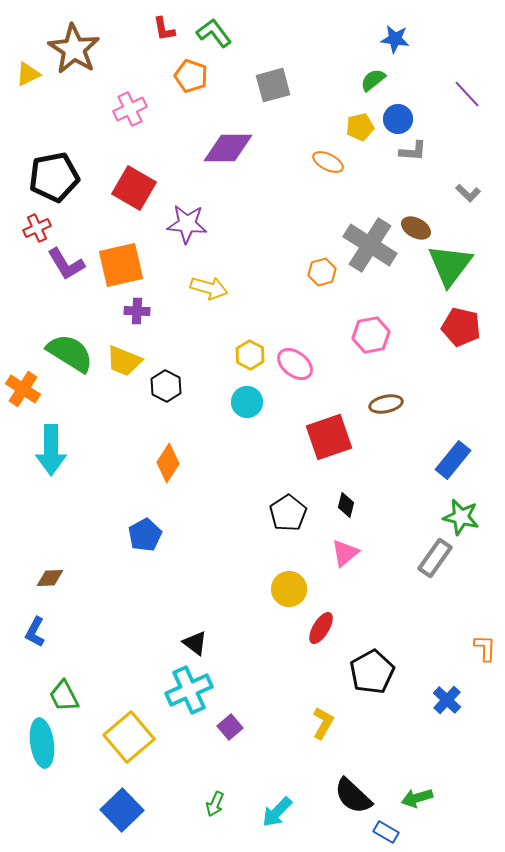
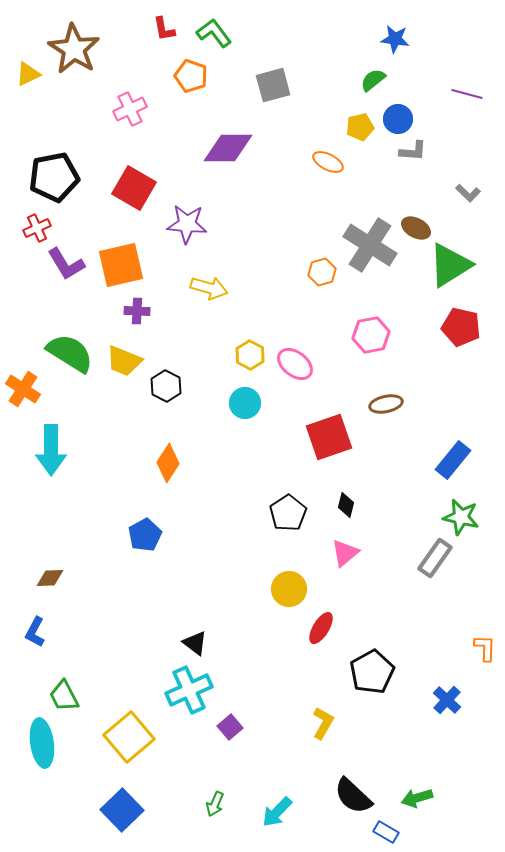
purple line at (467, 94): rotated 32 degrees counterclockwise
green triangle at (450, 265): rotated 21 degrees clockwise
cyan circle at (247, 402): moved 2 px left, 1 px down
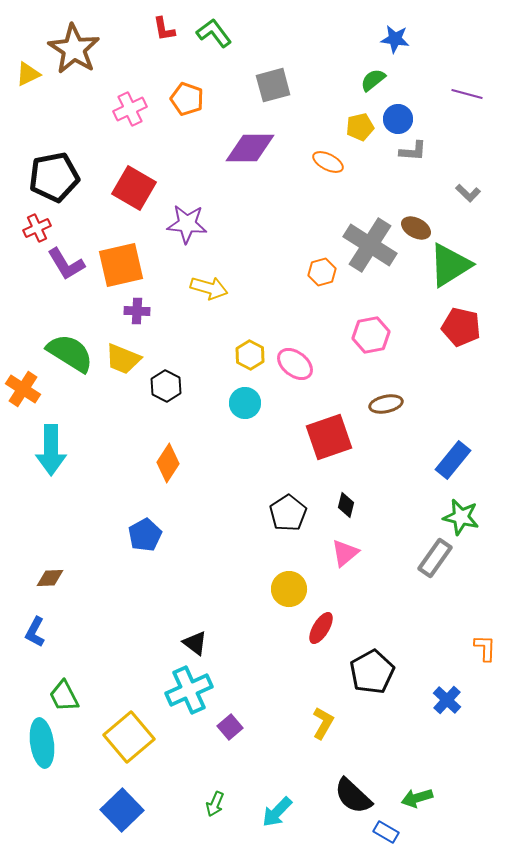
orange pentagon at (191, 76): moved 4 px left, 23 px down
purple diamond at (228, 148): moved 22 px right
yellow trapezoid at (124, 361): moved 1 px left, 2 px up
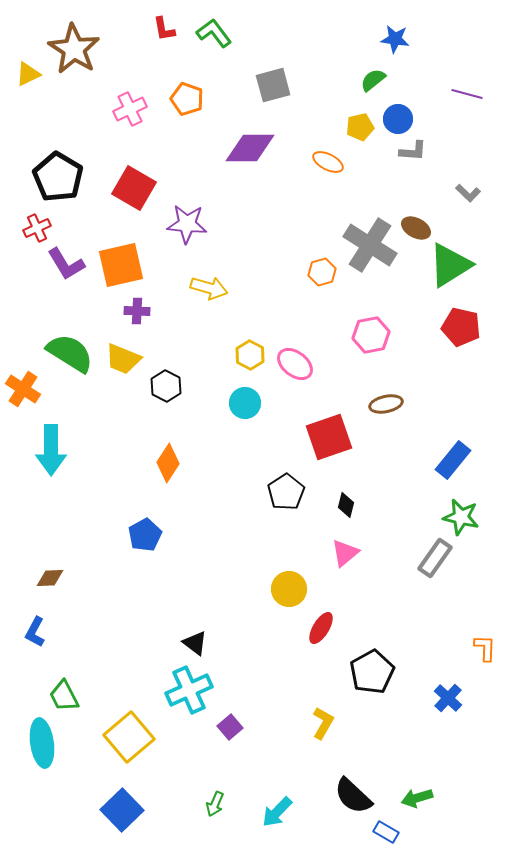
black pentagon at (54, 177): moved 4 px right; rotated 30 degrees counterclockwise
black pentagon at (288, 513): moved 2 px left, 21 px up
blue cross at (447, 700): moved 1 px right, 2 px up
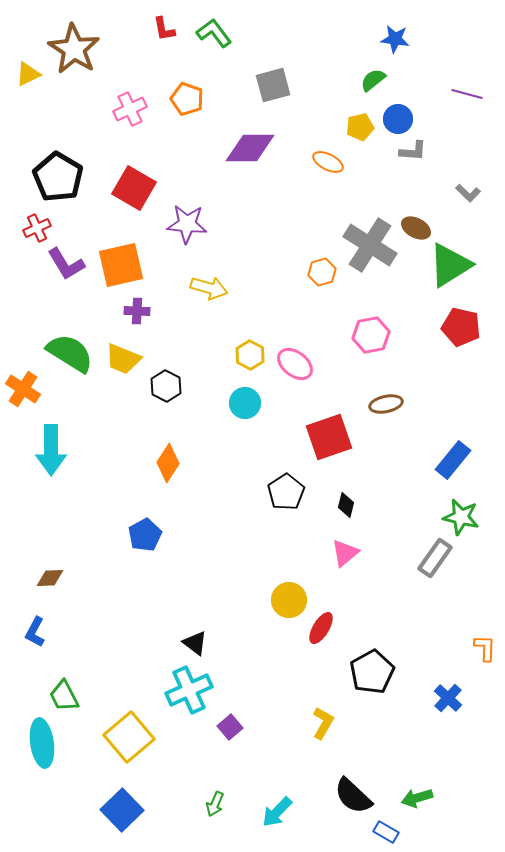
yellow circle at (289, 589): moved 11 px down
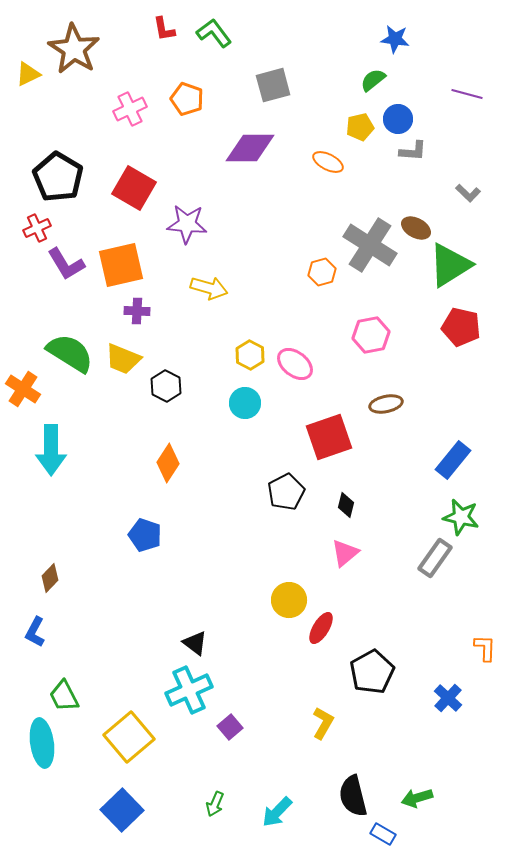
black pentagon at (286, 492): rotated 6 degrees clockwise
blue pentagon at (145, 535): rotated 24 degrees counterclockwise
brown diamond at (50, 578): rotated 44 degrees counterclockwise
black semicircle at (353, 796): rotated 33 degrees clockwise
blue rectangle at (386, 832): moved 3 px left, 2 px down
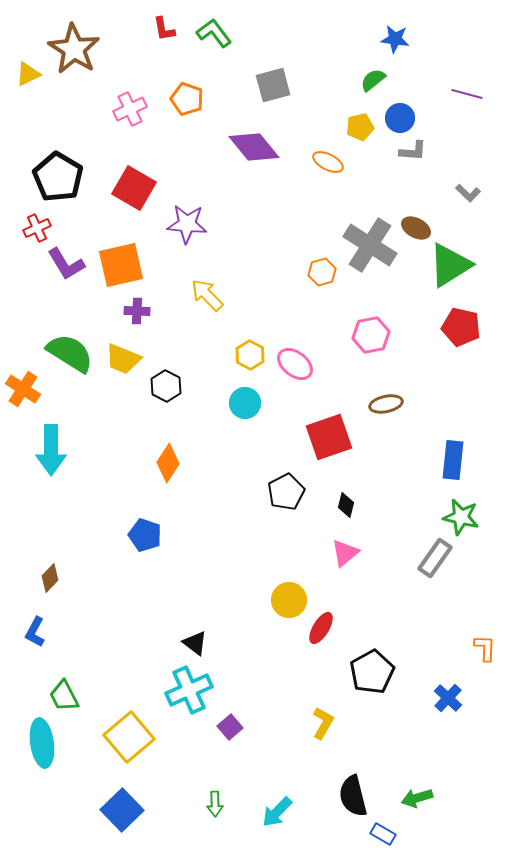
blue circle at (398, 119): moved 2 px right, 1 px up
purple diamond at (250, 148): moved 4 px right, 1 px up; rotated 51 degrees clockwise
yellow arrow at (209, 288): moved 2 px left, 7 px down; rotated 150 degrees counterclockwise
blue rectangle at (453, 460): rotated 33 degrees counterclockwise
green arrow at (215, 804): rotated 25 degrees counterclockwise
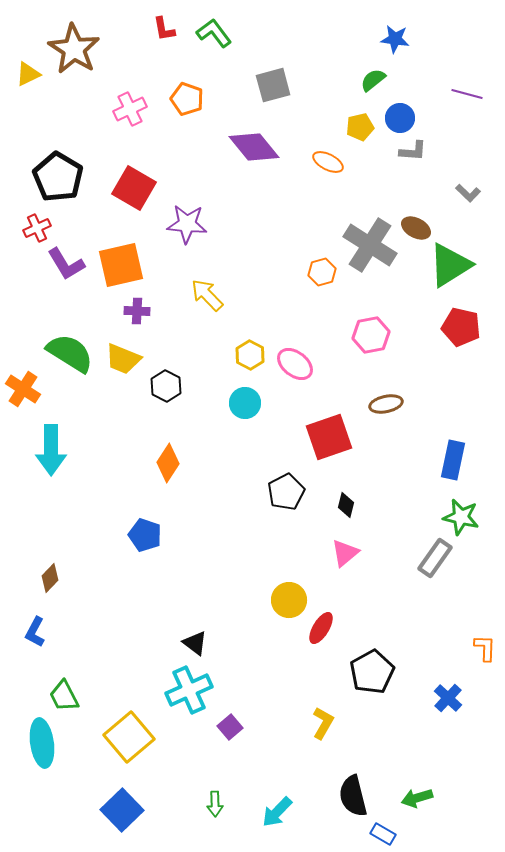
blue rectangle at (453, 460): rotated 6 degrees clockwise
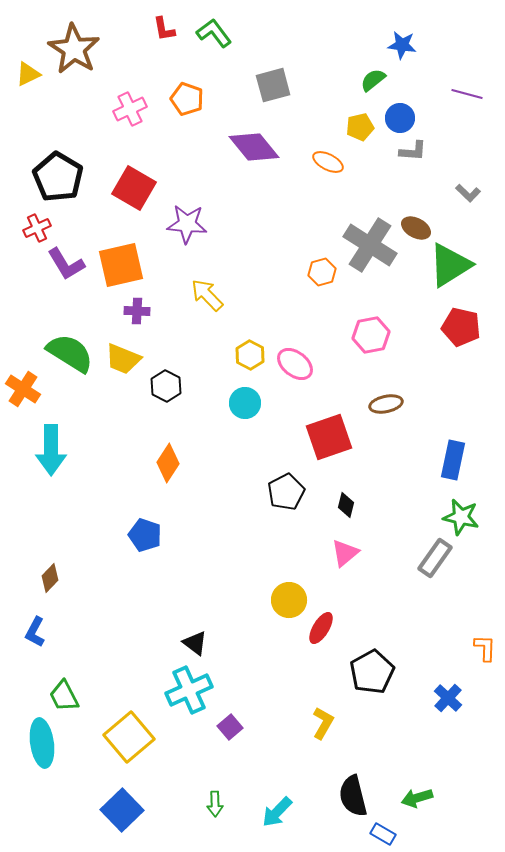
blue star at (395, 39): moved 7 px right, 6 px down
